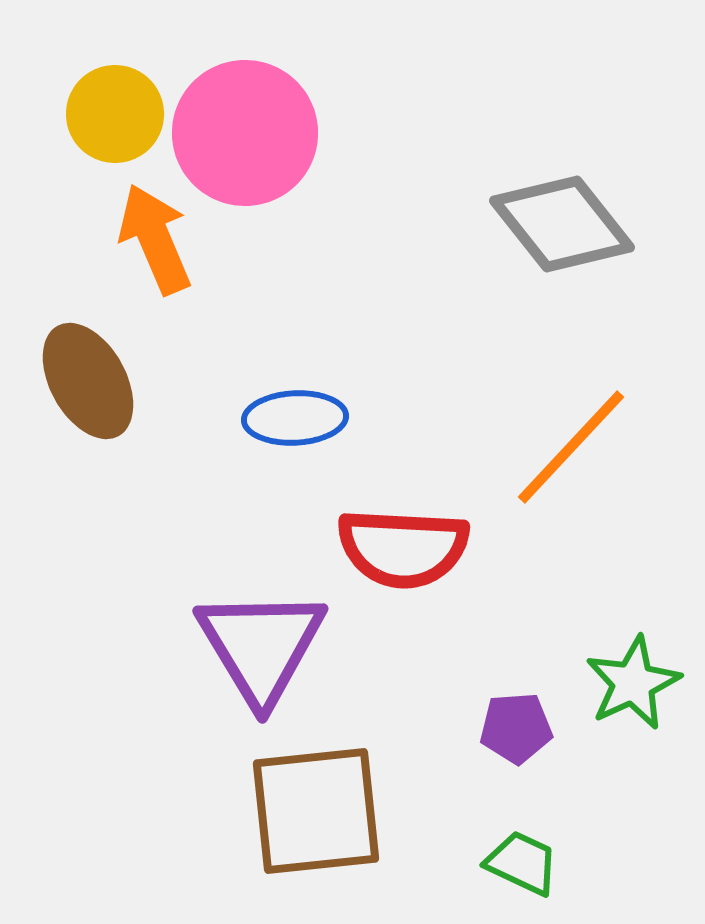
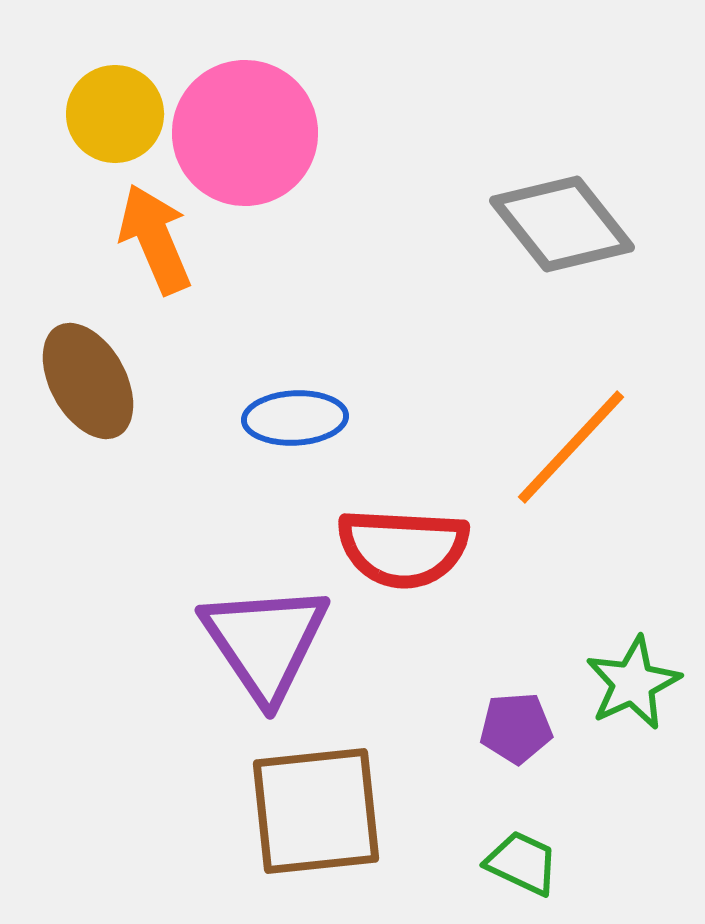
purple triangle: moved 4 px right, 4 px up; rotated 3 degrees counterclockwise
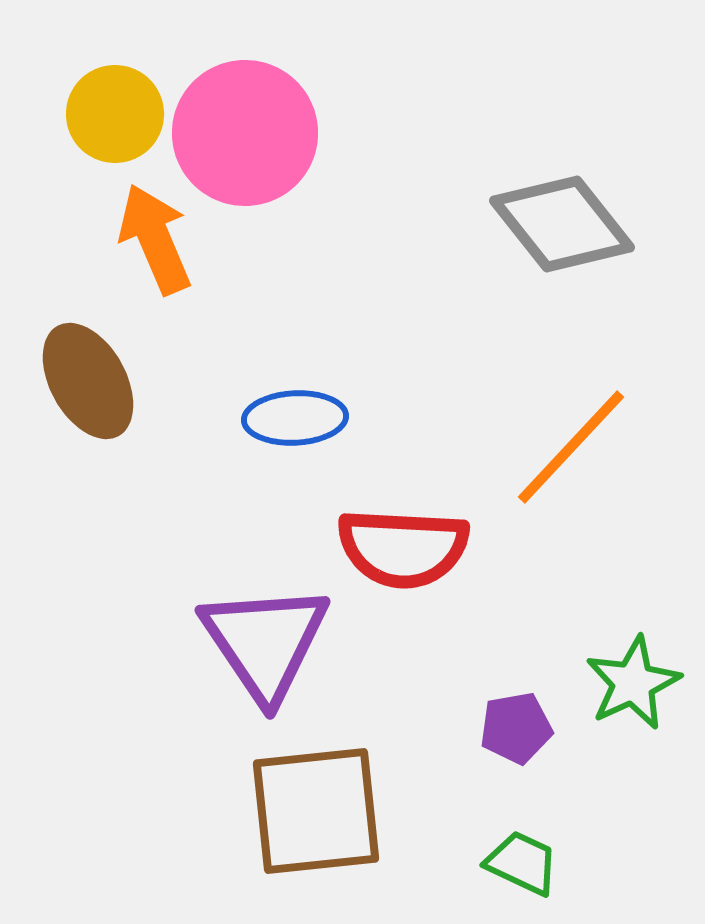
purple pentagon: rotated 6 degrees counterclockwise
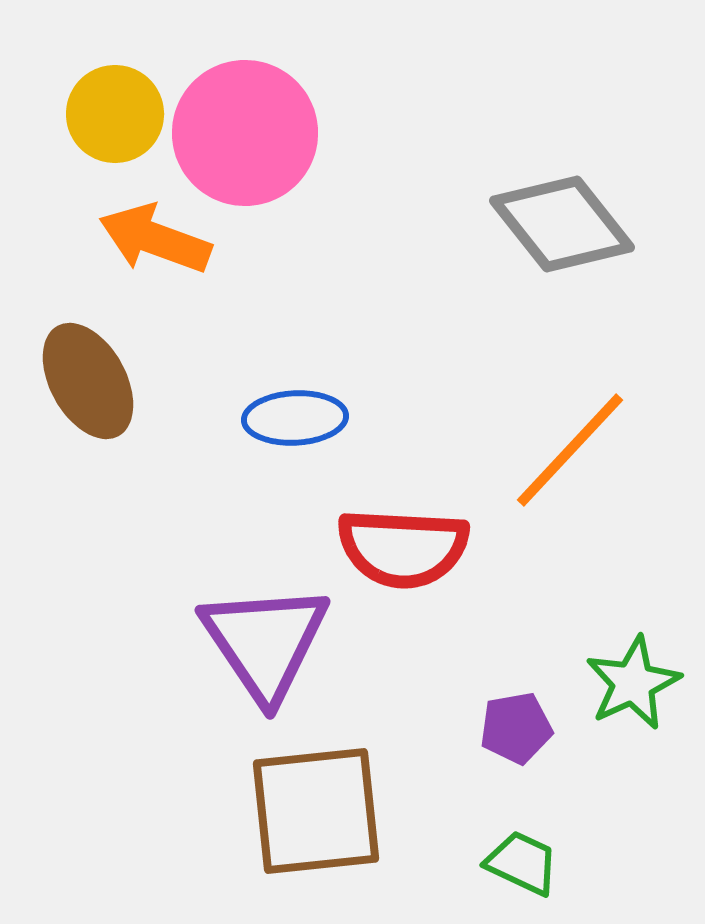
orange arrow: rotated 47 degrees counterclockwise
orange line: moved 1 px left, 3 px down
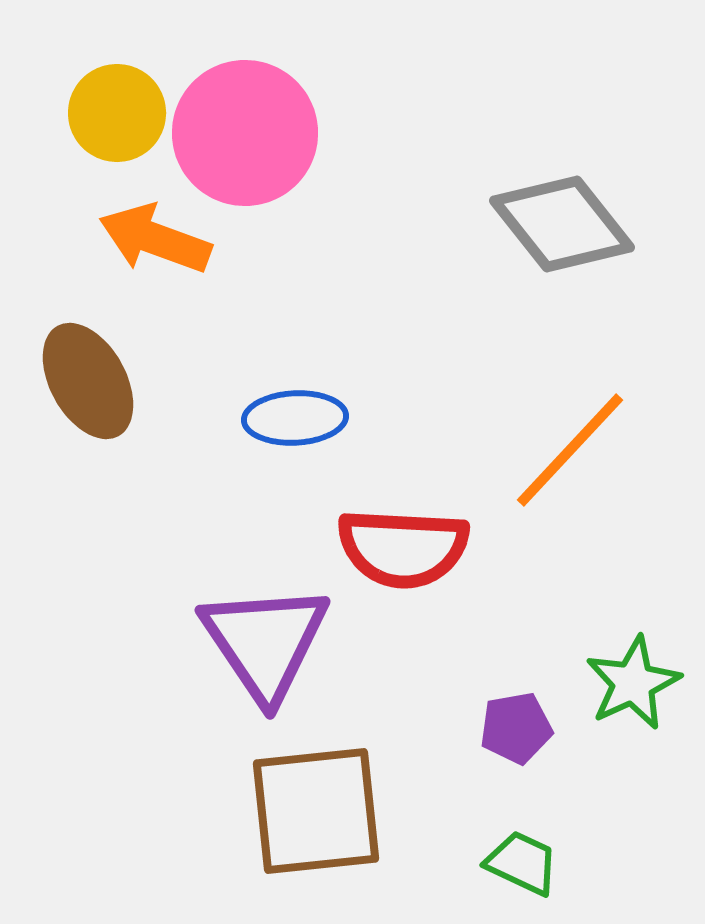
yellow circle: moved 2 px right, 1 px up
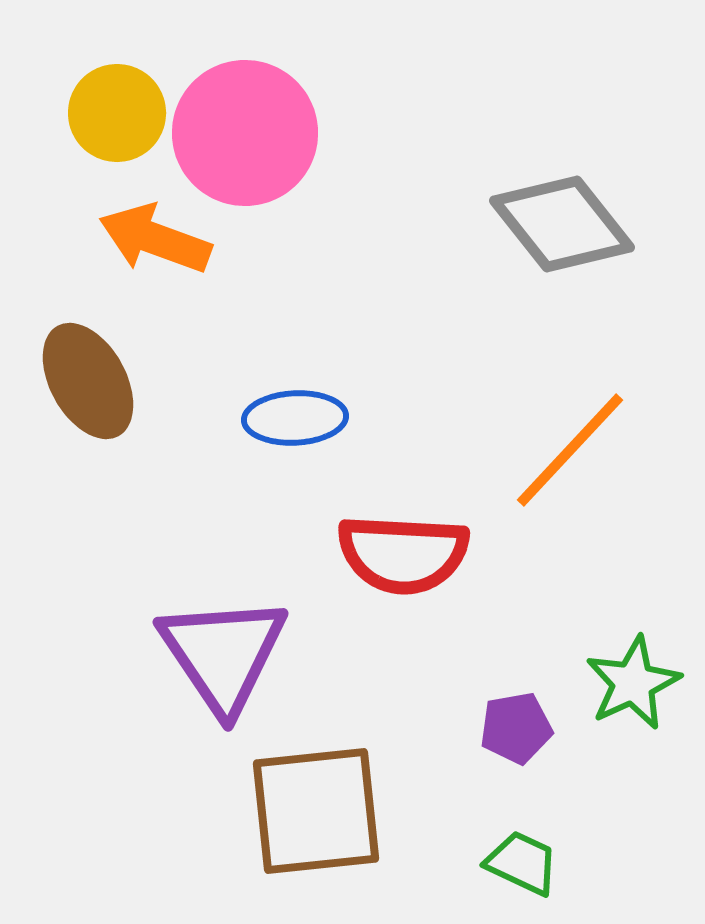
red semicircle: moved 6 px down
purple triangle: moved 42 px left, 12 px down
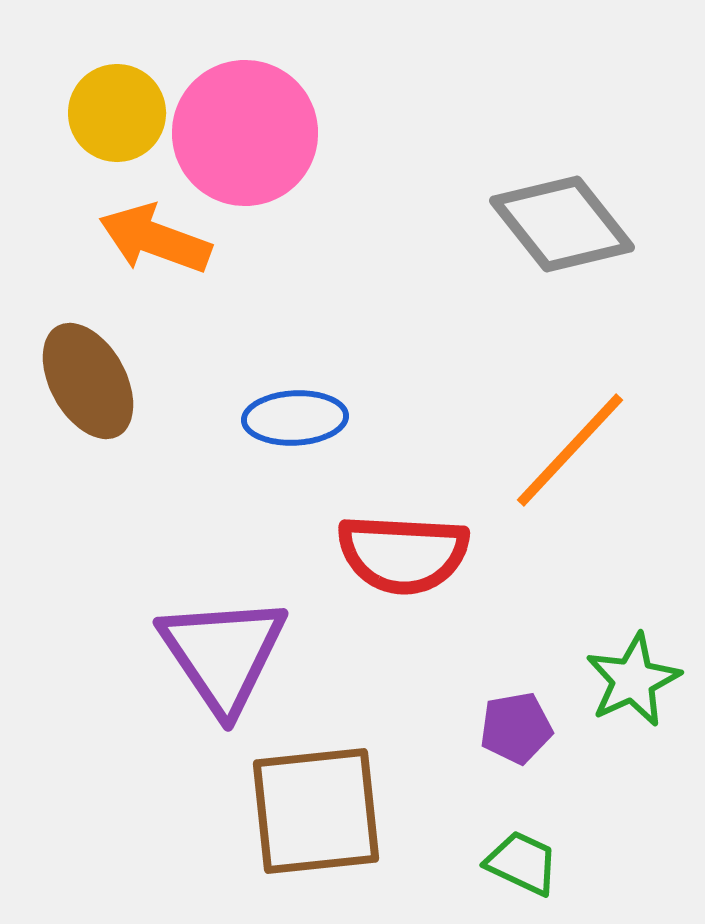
green star: moved 3 px up
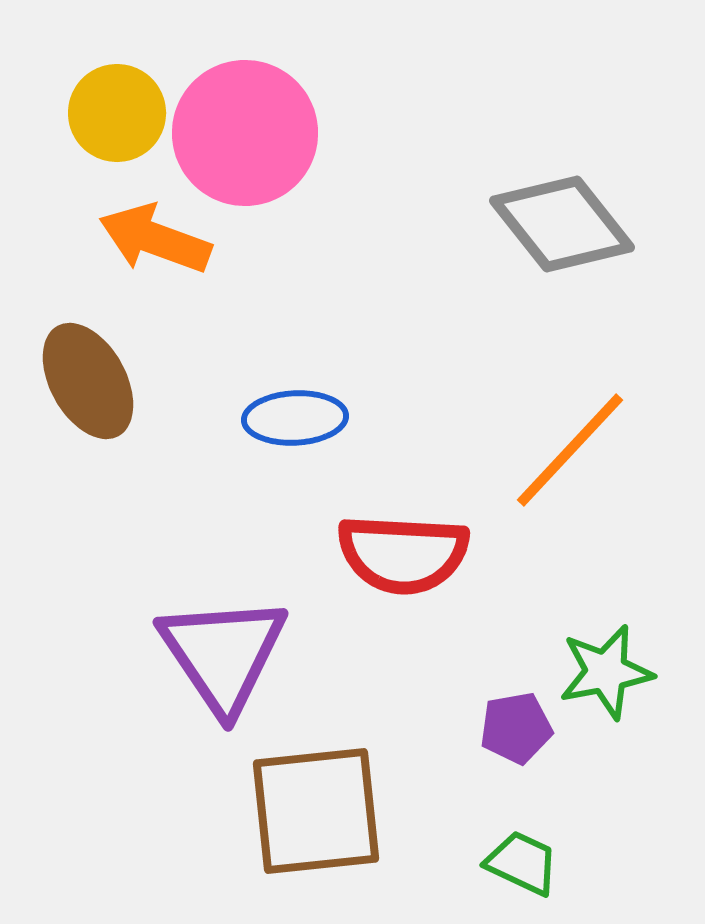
green star: moved 27 px left, 8 px up; rotated 14 degrees clockwise
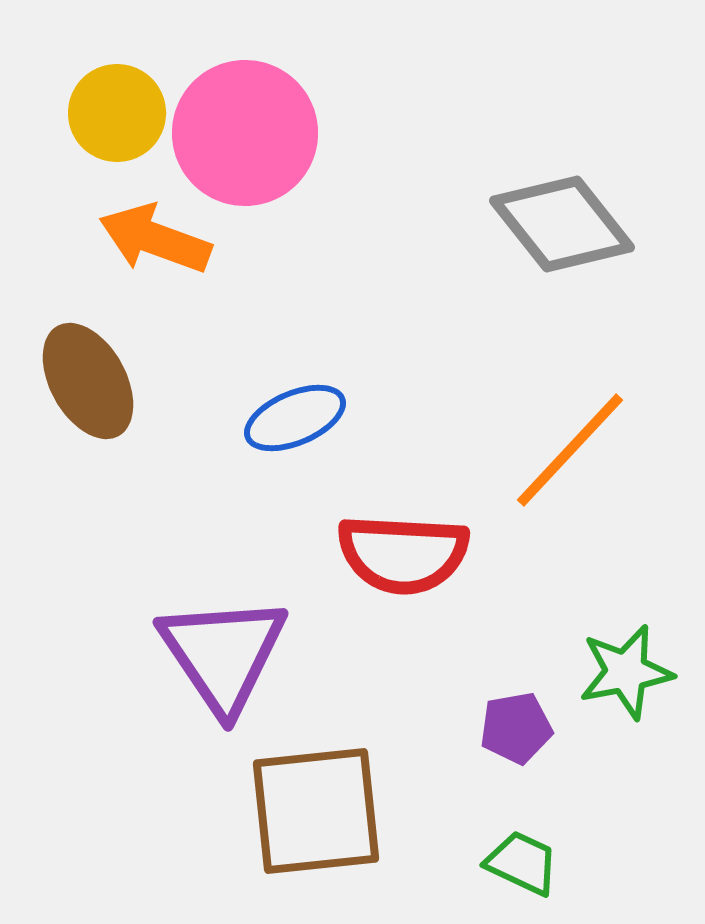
blue ellipse: rotated 20 degrees counterclockwise
green star: moved 20 px right
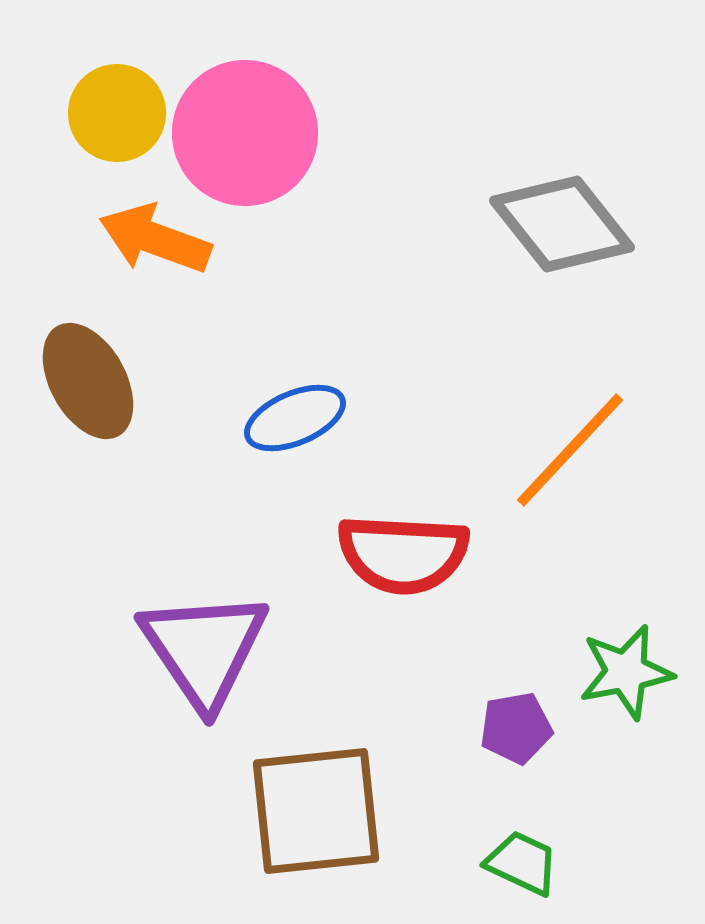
purple triangle: moved 19 px left, 5 px up
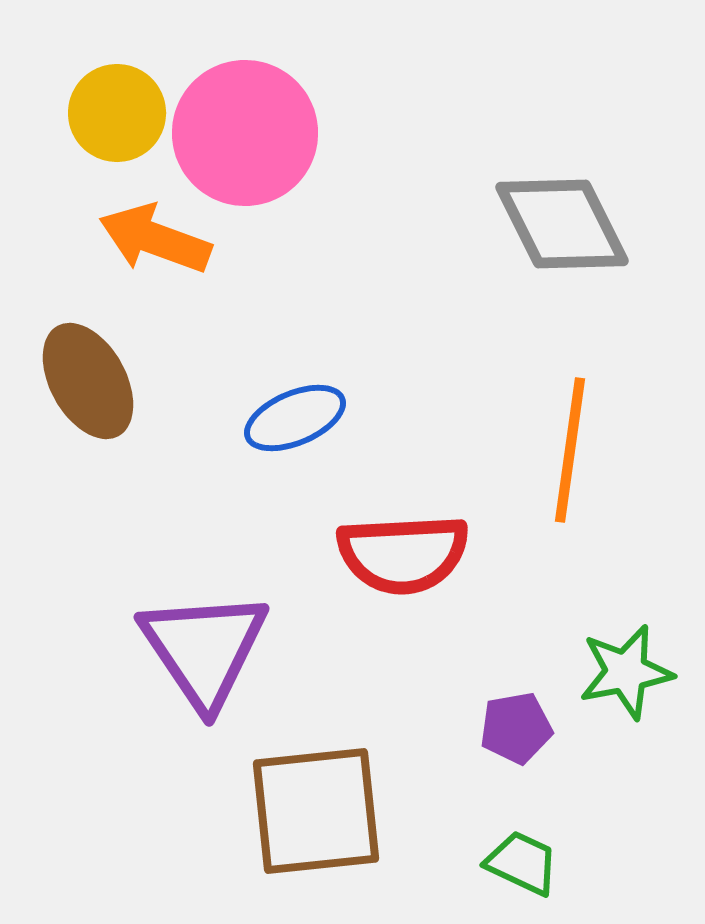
gray diamond: rotated 12 degrees clockwise
orange line: rotated 35 degrees counterclockwise
red semicircle: rotated 6 degrees counterclockwise
